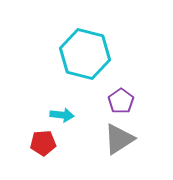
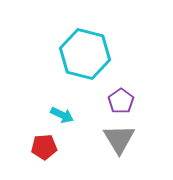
cyan arrow: rotated 20 degrees clockwise
gray triangle: rotated 28 degrees counterclockwise
red pentagon: moved 1 px right, 4 px down
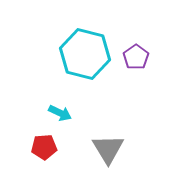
purple pentagon: moved 15 px right, 44 px up
cyan arrow: moved 2 px left, 2 px up
gray triangle: moved 11 px left, 10 px down
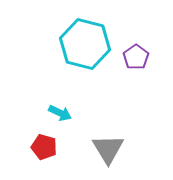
cyan hexagon: moved 10 px up
red pentagon: rotated 20 degrees clockwise
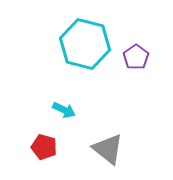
cyan arrow: moved 4 px right, 3 px up
gray triangle: rotated 20 degrees counterclockwise
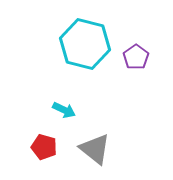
gray triangle: moved 13 px left
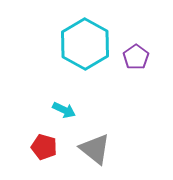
cyan hexagon: rotated 15 degrees clockwise
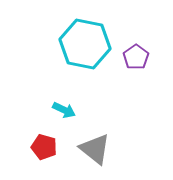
cyan hexagon: rotated 18 degrees counterclockwise
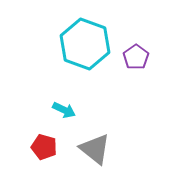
cyan hexagon: rotated 9 degrees clockwise
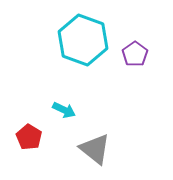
cyan hexagon: moved 2 px left, 4 px up
purple pentagon: moved 1 px left, 3 px up
red pentagon: moved 15 px left, 10 px up; rotated 15 degrees clockwise
